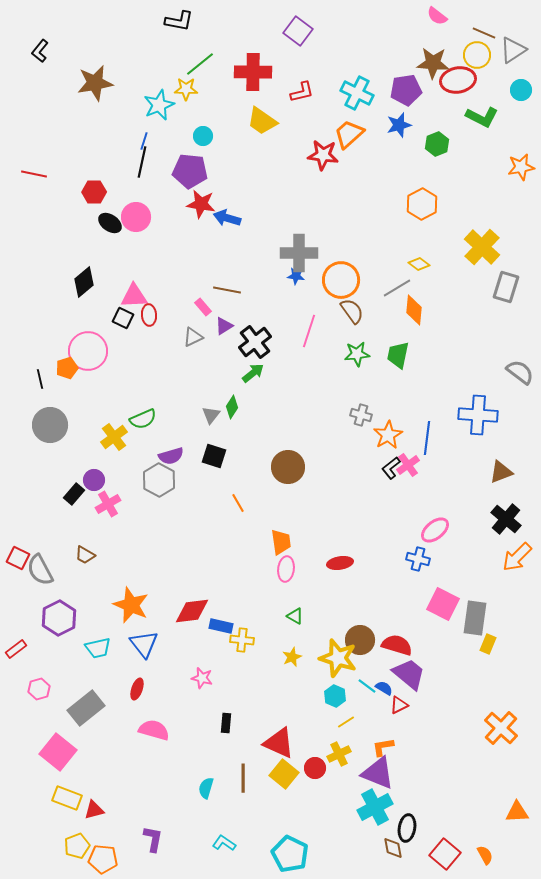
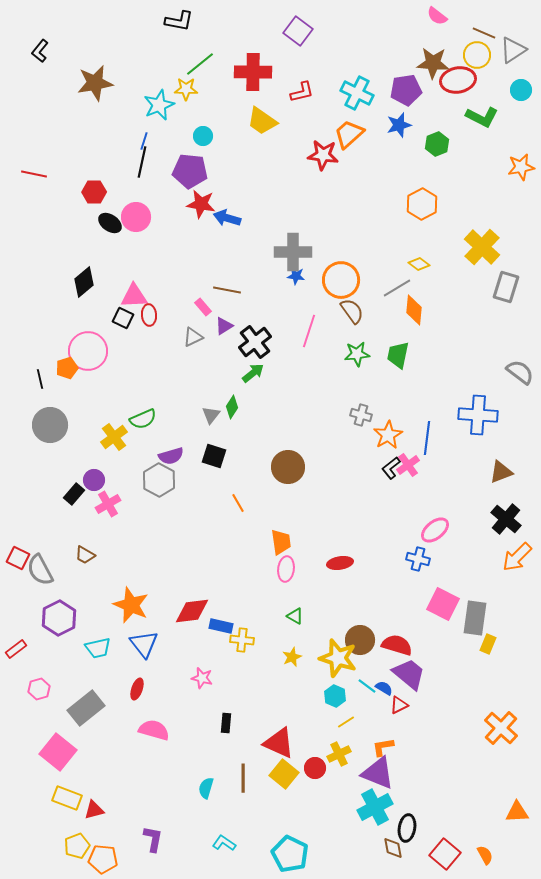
gray cross at (299, 253): moved 6 px left, 1 px up
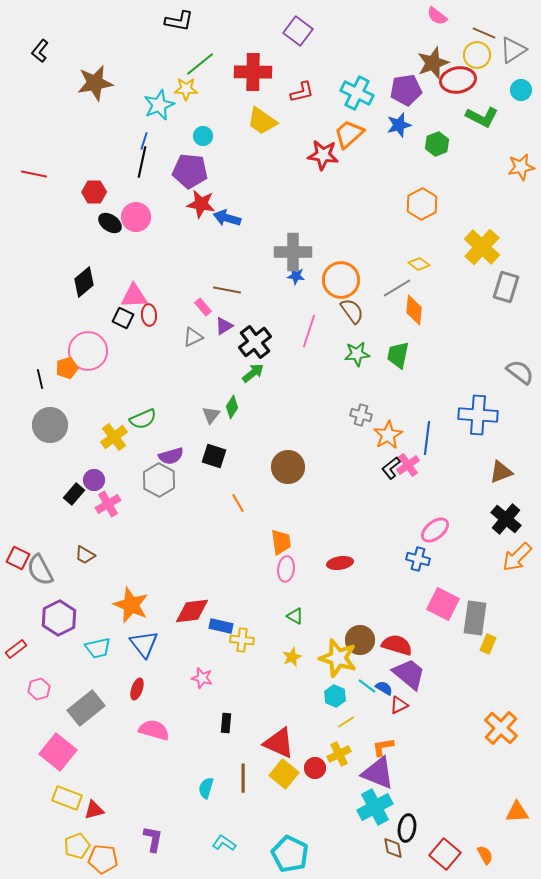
brown star at (433, 63): rotated 24 degrees counterclockwise
